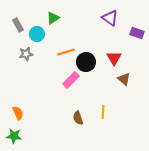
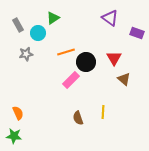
cyan circle: moved 1 px right, 1 px up
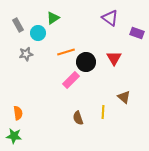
brown triangle: moved 18 px down
orange semicircle: rotated 16 degrees clockwise
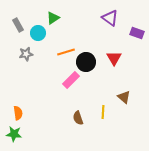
green star: moved 2 px up
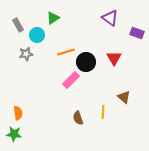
cyan circle: moved 1 px left, 2 px down
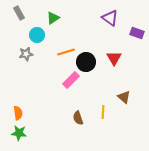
gray rectangle: moved 1 px right, 12 px up
green star: moved 5 px right, 1 px up
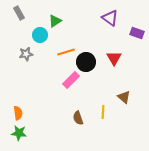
green triangle: moved 2 px right, 3 px down
cyan circle: moved 3 px right
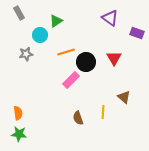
green triangle: moved 1 px right
green star: moved 1 px down
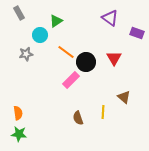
orange line: rotated 54 degrees clockwise
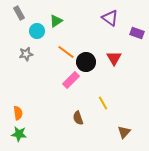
cyan circle: moved 3 px left, 4 px up
brown triangle: moved 35 px down; rotated 32 degrees clockwise
yellow line: moved 9 px up; rotated 32 degrees counterclockwise
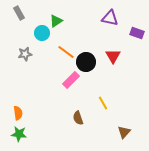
purple triangle: rotated 24 degrees counterclockwise
cyan circle: moved 5 px right, 2 px down
gray star: moved 1 px left
red triangle: moved 1 px left, 2 px up
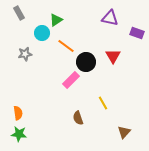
green triangle: moved 1 px up
orange line: moved 6 px up
